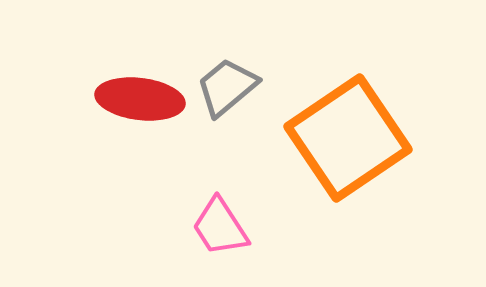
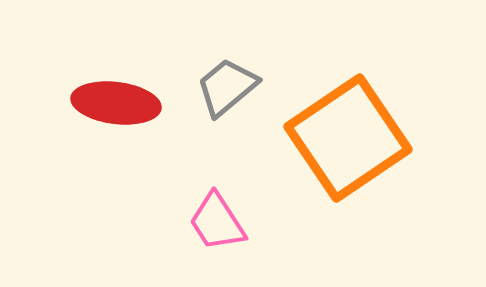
red ellipse: moved 24 px left, 4 px down
pink trapezoid: moved 3 px left, 5 px up
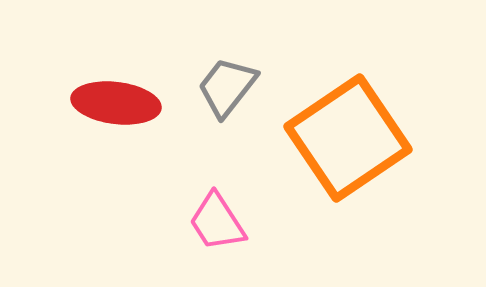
gray trapezoid: rotated 12 degrees counterclockwise
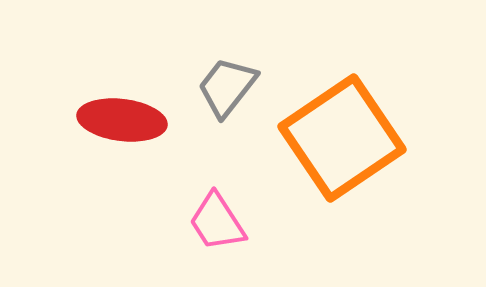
red ellipse: moved 6 px right, 17 px down
orange square: moved 6 px left
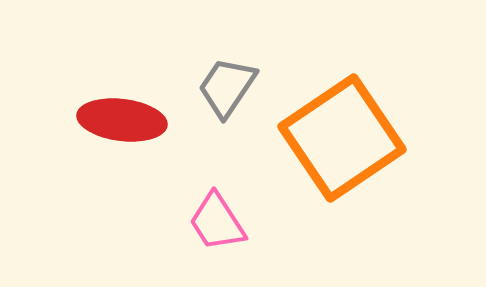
gray trapezoid: rotated 4 degrees counterclockwise
